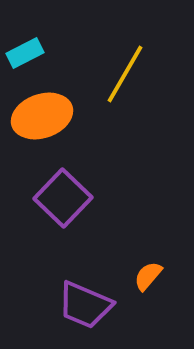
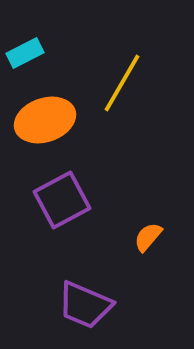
yellow line: moved 3 px left, 9 px down
orange ellipse: moved 3 px right, 4 px down
purple square: moved 1 px left, 2 px down; rotated 18 degrees clockwise
orange semicircle: moved 39 px up
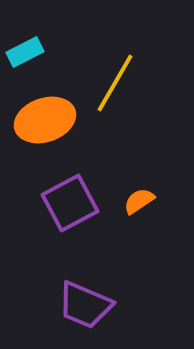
cyan rectangle: moved 1 px up
yellow line: moved 7 px left
purple square: moved 8 px right, 3 px down
orange semicircle: moved 9 px left, 36 px up; rotated 16 degrees clockwise
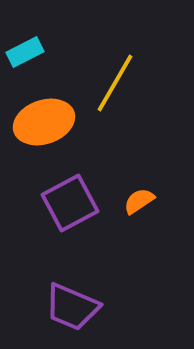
orange ellipse: moved 1 px left, 2 px down
purple trapezoid: moved 13 px left, 2 px down
